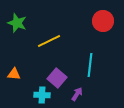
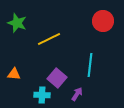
yellow line: moved 2 px up
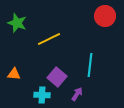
red circle: moved 2 px right, 5 px up
purple square: moved 1 px up
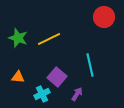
red circle: moved 1 px left, 1 px down
green star: moved 1 px right, 15 px down
cyan line: rotated 20 degrees counterclockwise
orange triangle: moved 4 px right, 3 px down
cyan cross: moved 1 px up; rotated 28 degrees counterclockwise
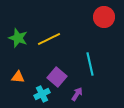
cyan line: moved 1 px up
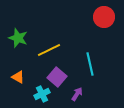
yellow line: moved 11 px down
orange triangle: rotated 24 degrees clockwise
